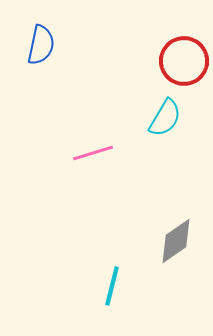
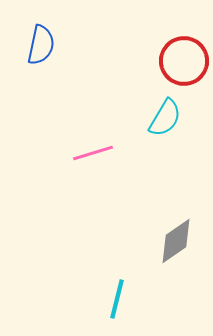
cyan line: moved 5 px right, 13 px down
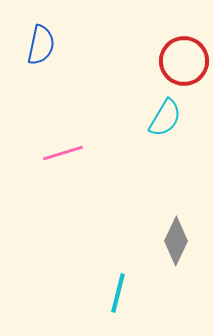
pink line: moved 30 px left
gray diamond: rotated 30 degrees counterclockwise
cyan line: moved 1 px right, 6 px up
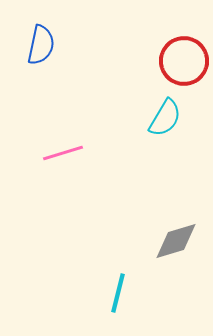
gray diamond: rotated 48 degrees clockwise
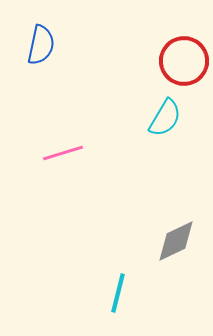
gray diamond: rotated 9 degrees counterclockwise
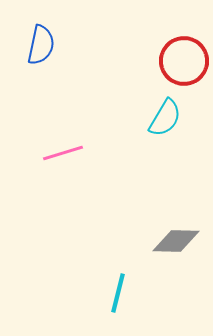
gray diamond: rotated 27 degrees clockwise
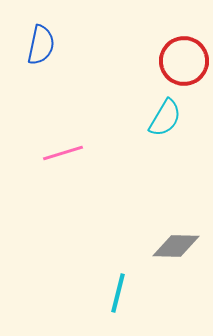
gray diamond: moved 5 px down
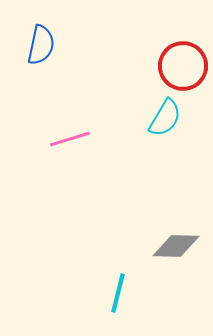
red circle: moved 1 px left, 5 px down
pink line: moved 7 px right, 14 px up
